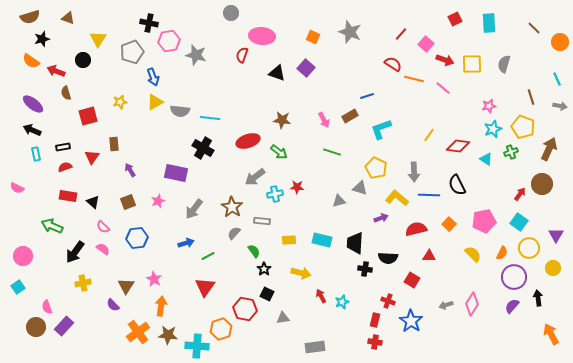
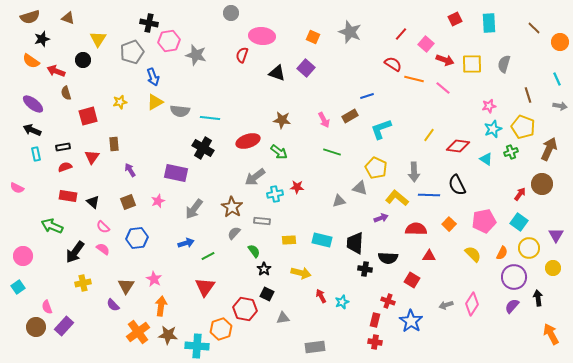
brown line at (531, 97): moved 3 px left, 2 px up
red semicircle at (416, 229): rotated 15 degrees clockwise
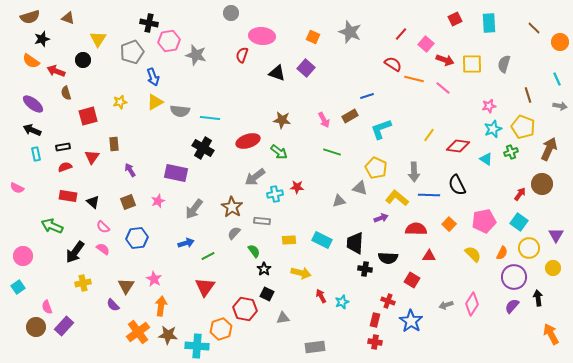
cyan rectangle at (322, 240): rotated 12 degrees clockwise
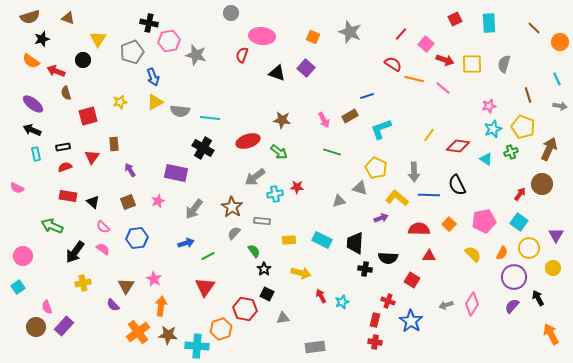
red semicircle at (416, 229): moved 3 px right
black arrow at (538, 298): rotated 21 degrees counterclockwise
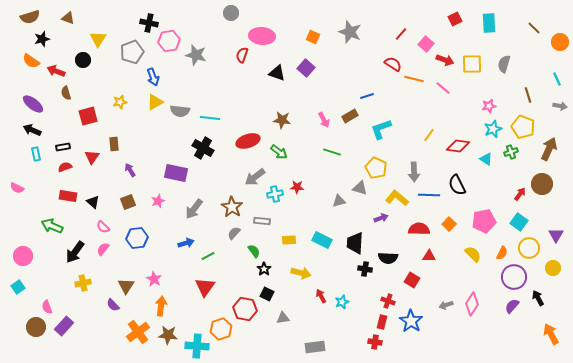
pink semicircle at (103, 249): rotated 88 degrees counterclockwise
red rectangle at (375, 320): moved 7 px right, 2 px down
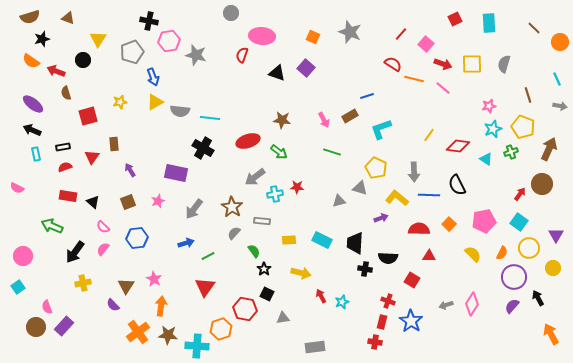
black cross at (149, 23): moved 2 px up
red arrow at (445, 60): moved 2 px left, 4 px down
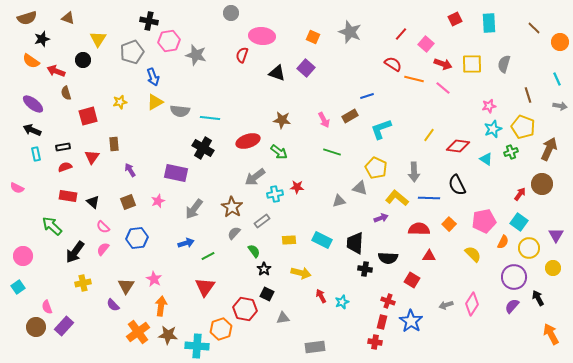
brown semicircle at (30, 17): moved 3 px left, 1 px down
blue line at (429, 195): moved 3 px down
gray rectangle at (262, 221): rotated 42 degrees counterclockwise
green arrow at (52, 226): rotated 20 degrees clockwise
orange semicircle at (502, 253): moved 1 px right, 11 px up
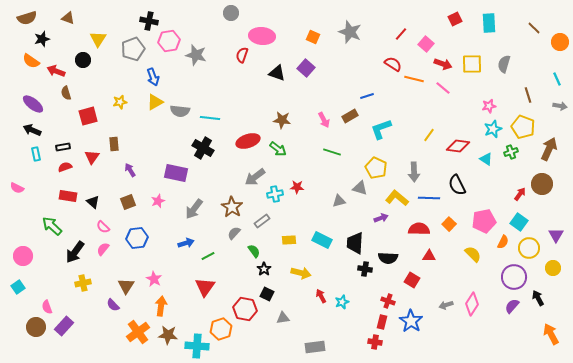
gray pentagon at (132, 52): moved 1 px right, 3 px up
green arrow at (279, 152): moved 1 px left, 3 px up
